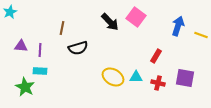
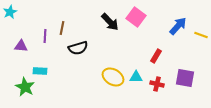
blue arrow: rotated 24 degrees clockwise
purple line: moved 5 px right, 14 px up
red cross: moved 1 px left, 1 px down
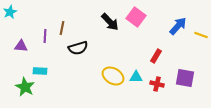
yellow ellipse: moved 1 px up
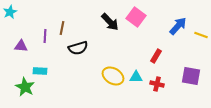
purple square: moved 6 px right, 2 px up
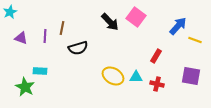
yellow line: moved 6 px left, 5 px down
purple triangle: moved 8 px up; rotated 16 degrees clockwise
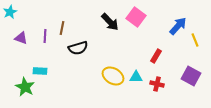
yellow line: rotated 48 degrees clockwise
purple square: rotated 18 degrees clockwise
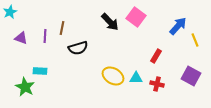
cyan triangle: moved 1 px down
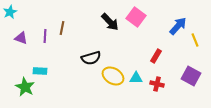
black semicircle: moved 13 px right, 10 px down
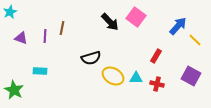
yellow line: rotated 24 degrees counterclockwise
green star: moved 11 px left, 3 px down
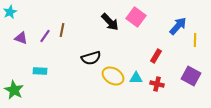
brown line: moved 2 px down
purple line: rotated 32 degrees clockwise
yellow line: rotated 48 degrees clockwise
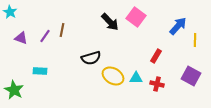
cyan star: rotated 16 degrees counterclockwise
